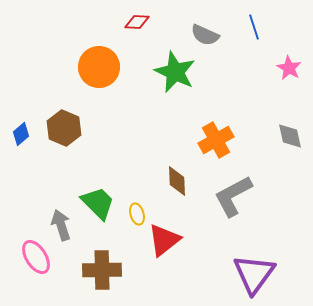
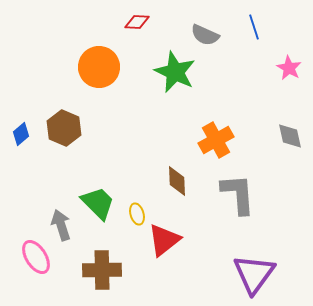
gray L-shape: moved 5 px right, 2 px up; rotated 114 degrees clockwise
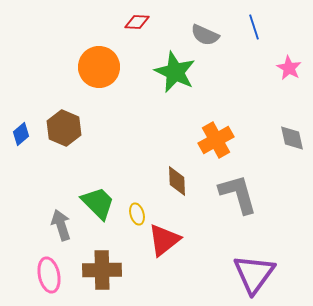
gray diamond: moved 2 px right, 2 px down
gray L-shape: rotated 12 degrees counterclockwise
pink ellipse: moved 13 px right, 18 px down; rotated 20 degrees clockwise
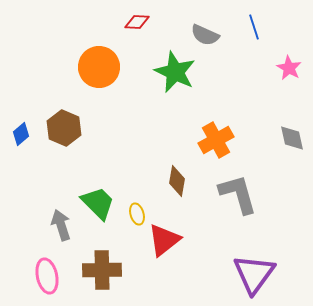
brown diamond: rotated 12 degrees clockwise
pink ellipse: moved 2 px left, 1 px down
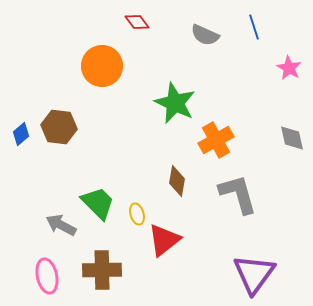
red diamond: rotated 50 degrees clockwise
orange circle: moved 3 px right, 1 px up
green star: moved 31 px down
brown hexagon: moved 5 px left, 1 px up; rotated 16 degrees counterclockwise
gray arrow: rotated 44 degrees counterclockwise
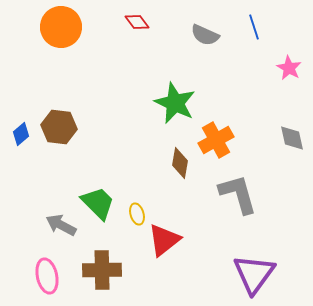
orange circle: moved 41 px left, 39 px up
brown diamond: moved 3 px right, 18 px up
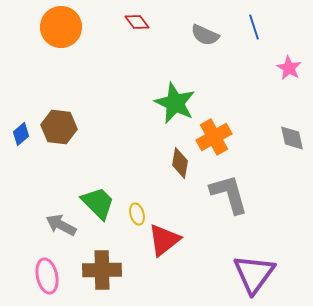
orange cross: moved 2 px left, 3 px up
gray L-shape: moved 9 px left
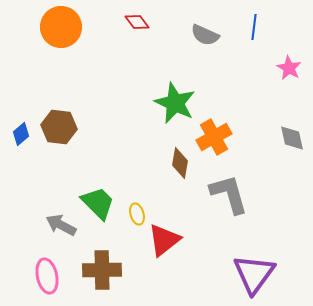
blue line: rotated 25 degrees clockwise
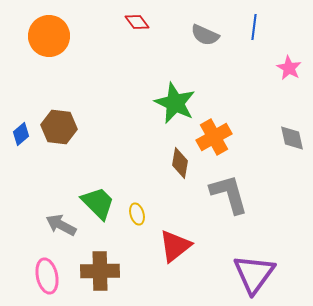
orange circle: moved 12 px left, 9 px down
red triangle: moved 11 px right, 6 px down
brown cross: moved 2 px left, 1 px down
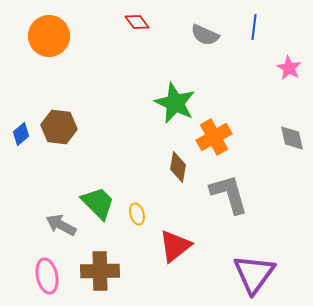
brown diamond: moved 2 px left, 4 px down
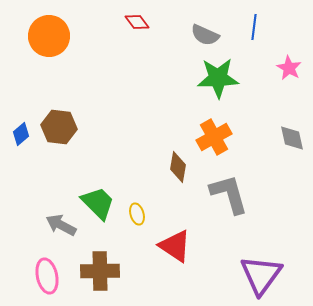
green star: moved 43 px right, 25 px up; rotated 27 degrees counterclockwise
red triangle: rotated 48 degrees counterclockwise
purple triangle: moved 7 px right, 1 px down
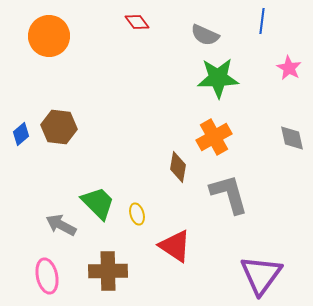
blue line: moved 8 px right, 6 px up
brown cross: moved 8 px right
